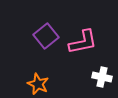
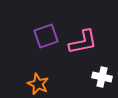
purple square: rotated 20 degrees clockwise
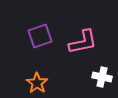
purple square: moved 6 px left
orange star: moved 1 px left, 1 px up; rotated 10 degrees clockwise
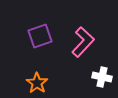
pink L-shape: rotated 36 degrees counterclockwise
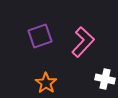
white cross: moved 3 px right, 2 px down
orange star: moved 9 px right
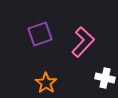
purple square: moved 2 px up
white cross: moved 1 px up
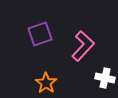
pink L-shape: moved 4 px down
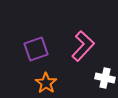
purple square: moved 4 px left, 15 px down
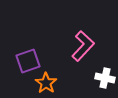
purple square: moved 8 px left, 12 px down
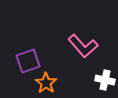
pink L-shape: rotated 96 degrees clockwise
white cross: moved 2 px down
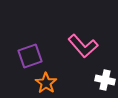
purple square: moved 2 px right, 5 px up
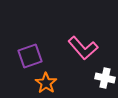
pink L-shape: moved 2 px down
white cross: moved 2 px up
